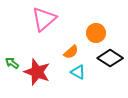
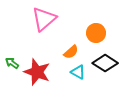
black diamond: moved 5 px left, 5 px down
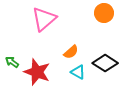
orange circle: moved 8 px right, 20 px up
green arrow: moved 1 px up
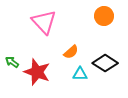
orange circle: moved 3 px down
pink triangle: moved 3 px down; rotated 32 degrees counterclockwise
cyan triangle: moved 2 px right, 2 px down; rotated 28 degrees counterclockwise
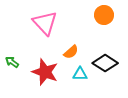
orange circle: moved 1 px up
pink triangle: moved 1 px right, 1 px down
red star: moved 8 px right
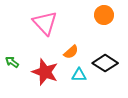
cyan triangle: moved 1 px left, 1 px down
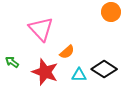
orange circle: moved 7 px right, 3 px up
pink triangle: moved 4 px left, 6 px down
orange semicircle: moved 4 px left
black diamond: moved 1 px left, 6 px down
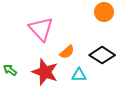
orange circle: moved 7 px left
green arrow: moved 2 px left, 8 px down
black diamond: moved 2 px left, 14 px up
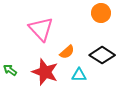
orange circle: moved 3 px left, 1 px down
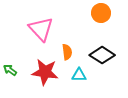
orange semicircle: rotated 56 degrees counterclockwise
red star: rotated 12 degrees counterclockwise
